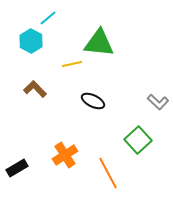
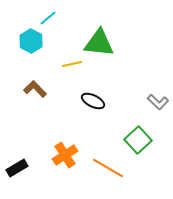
orange line: moved 5 px up; rotated 32 degrees counterclockwise
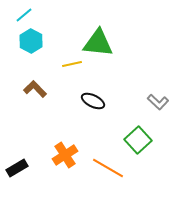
cyan line: moved 24 px left, 3 px up
green triangle: moved 1 px left
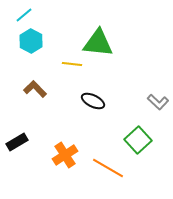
yellow line: rotated 18 degrees clockwise
black rectangle: moved 26 px up
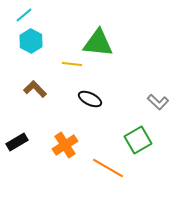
black ellipse: moved 3 px left, 2 px up
green square: rotated 12 degrees clockwise
orange cross: moved 10 px up
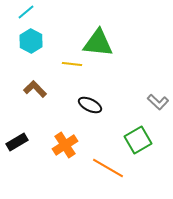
cyan line: moved 2 px right, 3 px up
black ellipse: moved 6 px down
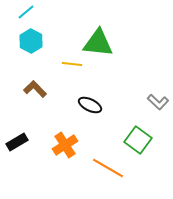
green square: rotated 24 degrees counterclockwise
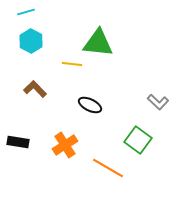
cyan line: rotated 24 degrees clockwise
black rectangle: moved 1 px right; rotated 40 degrees clockwise
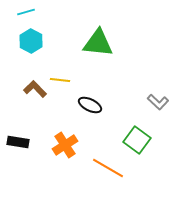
yellow line: moved 12 px left, 16 px down
green square: moved 1 px left
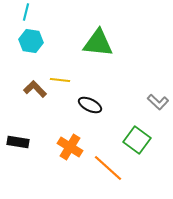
cyan line: rotated 60 degrees counterclockwise
cyan hexagon: rotated 20 degrees counterclockwise
orange cross: moved 5 px right, 2 px down; rotated 25 degrees counterclockwise
orange line: rotated 12 degrees clockwise
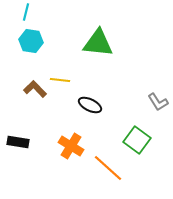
gray L-shape: rotated 15 degrees clockwise
orange cross: moved 1 px right, 1 px up
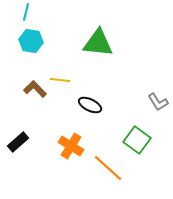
black rectangle: rotated 50 degrees counterclockwise
